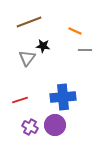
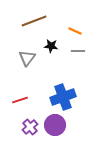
brown line: moved 5 px right, 1 px up
black star: moved 8 px right
gray line: moved 7 px left, 1 px down
blue cross: rotated 15 degrees counterclockwise
purple cross: rotated 21 degrees clockwise
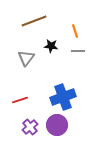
orange line: rotated 48 degrees clockwise
gray triangle: moved 1 px left
purple circle: moved 2 px right
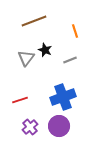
black star: moved 6 px left, 4 px down; rotated 16 degrees clockwise
gray line: moved 8 px left, 9 px down; rotated 24 degrees counterclockwise
purple circle: moved 2 px right, 1 px down
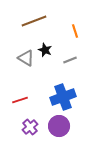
gray triangle: rotated 36 degrees counterclockwise
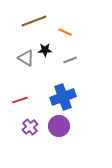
orange line: moved 10 px left, 1 px down; rotated 48 degrees counterclockwise
black star: rotated 24 degrees counterclockwise
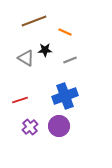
blue cross: moved 2 px right, 1 px up
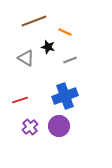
black star: moved 3 px right, 3 px up; rotated 16 degrees clockwise
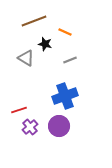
black star: moved 3 px left, 3 px up
red line: moved 1 px left, 10 px down
